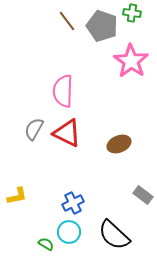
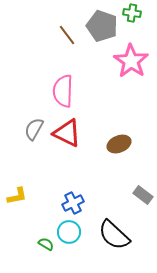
brown line: moved 14 px down
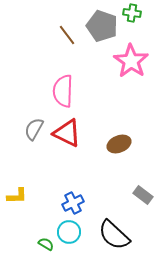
yellow L-shape: rotated 10 degrees clockwise
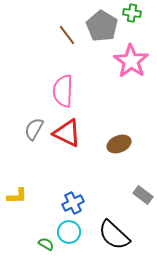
gray pentagon: rotated 12 degrees clockwise
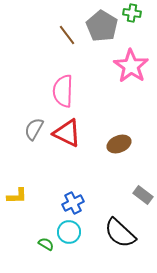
pink star: moved 5 px down
black semicircle: moved 6 px right, 2 px up
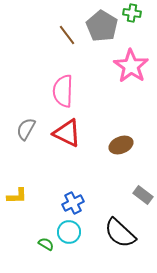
gray semicircle: moved 8 px left
brown ellipse: moved 2 px right, 1 px down
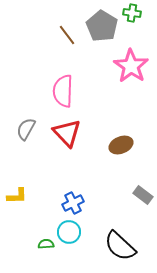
red triangle: rotated 20 degrees clockwise
black semicircle: moved 13 px down
green semicircle: rotated 35 degrees counterclockwise
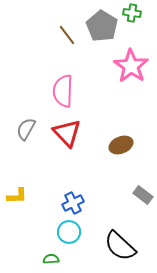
green semicircle: moved 5 px right, 15 px down
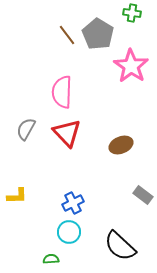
gray pentagon: moved 4 px left, 8 px down
pink semicircle: moved 1 px left, 1 px down
